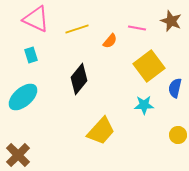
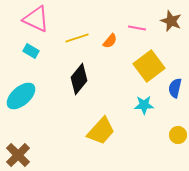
yellow line: moved 9 px down
cyan rectangle: moved 4 px up; rotated 42 degrees counterclockwise
cyan ellipse: moved 2 px left, 1 px up
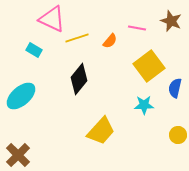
pink triangle: moved 16 px right
cyan rectangle: moved 3 px right, 1 px up
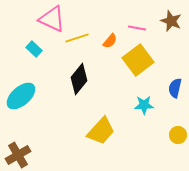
cyan rectangle: moved 1 px up; rotated 14 degrees clockwise
yellow square: moved 11 px left, 6 px up
brown cross: rotated 15 degrees clockwise
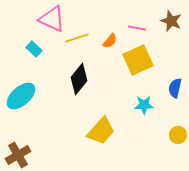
yellow square: rotated 12 degrees clockwise
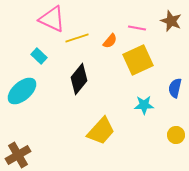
cyan rectangle: moved 5 px right, 7 px down
cyan ellipse: moved 1 px right, 5 px up
yellow circle: moved 2 px left
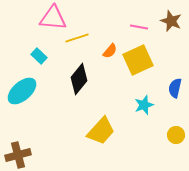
pink triangle: moved 1 px right, 1 px up; rotated 20 degrees counterclockwise
pink line: moved 2 px right, 1 px up
orange semicircle: moved 10 px down
cyan star: rotated 18 degrees counterclockwise
brown cross: rotated 15 degrees clockwise
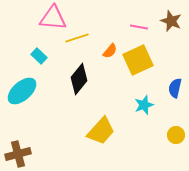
brown cross: moved 1 px up
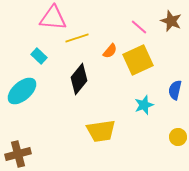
pink line: rotated 30 degrees clockwise
blue semicircle: moved 2 px down
yellow trapezoid: rotated 40 degrees clockwise
yellow circle: moved 2 px right, 2 px down
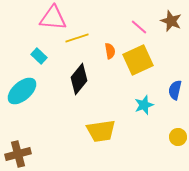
orange semicircle: rotated 49 degrees counterclockwise
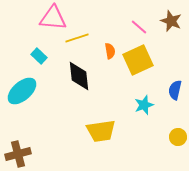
black diamond: moved 3 px up; rotated 44 degrees counterclockwise
